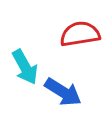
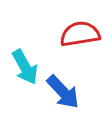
blue arrow: rotated 15 degrees clockwise
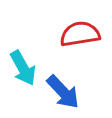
cyan arrow: moved 2 px left, 1 px down
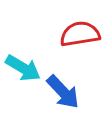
cyan arrow: rotated 30 degrees counterclockwise
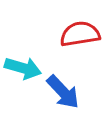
cyan arrow: rotated 15 degrees counterclockwise
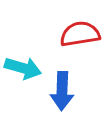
blue arrow: moved 1 px left, 1 px up; rotated 45 degrees clockwise
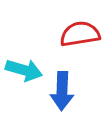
cyan arrow: moved 1 px right, 2 px down
